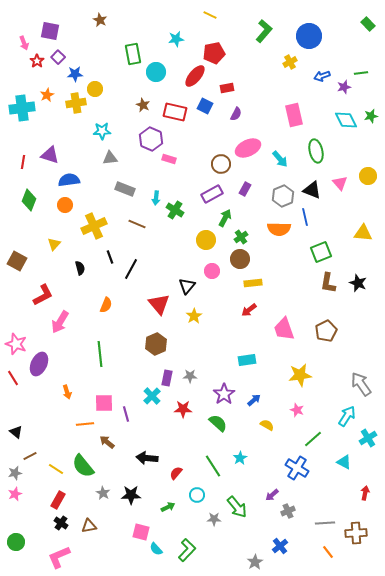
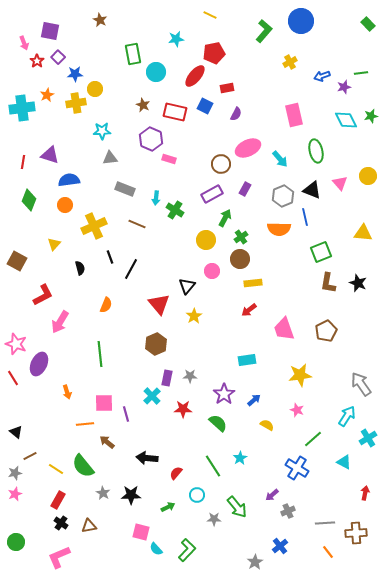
blue circle at (309, 36): moved 8 px left, 15 px up
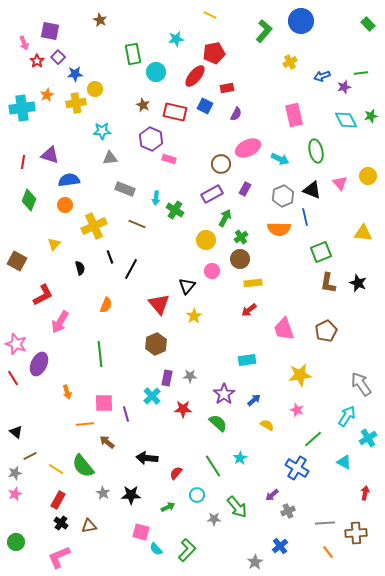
cyan arrow at (280, 159): rotated 24 degrees counterclockwise
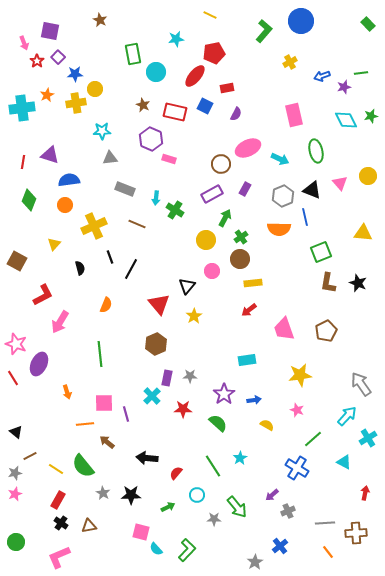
blue arrow at (254, 400): rotated 32 degrees clockwise
cyan arrow at (347, 416): rotated 10 degrees clockwise
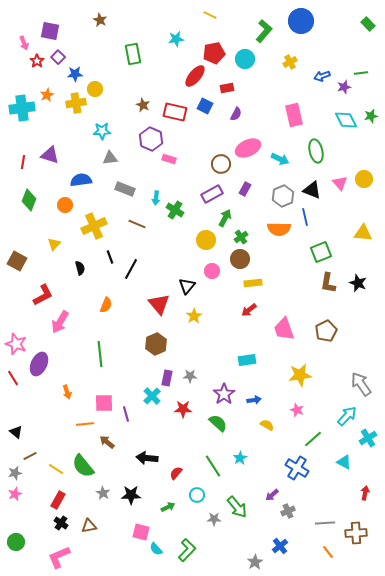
cyan circle at (156, 72): moved 89 px right, 13 px up
yellow circle at (368, 176): moved 4 px left, 3 px down
blue semicircle at (69, 180): moved 12 px right
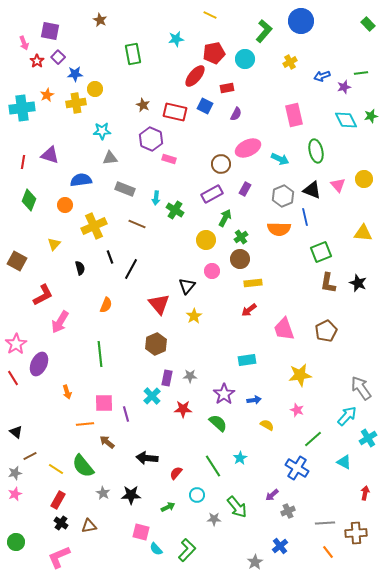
pink triangle at (340, 183): moved 2 px left, 2 px down
pink star at (16, 344): rotated 20 degrees clockwise
gray arrow at (361, 384): moved 4 px down
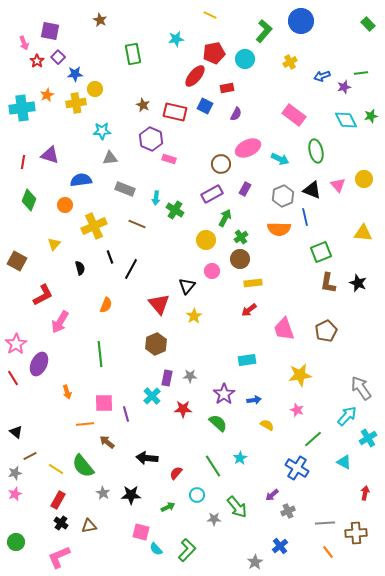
pink rectangle at (294, 115): rotated 40 degrees counterclockwise
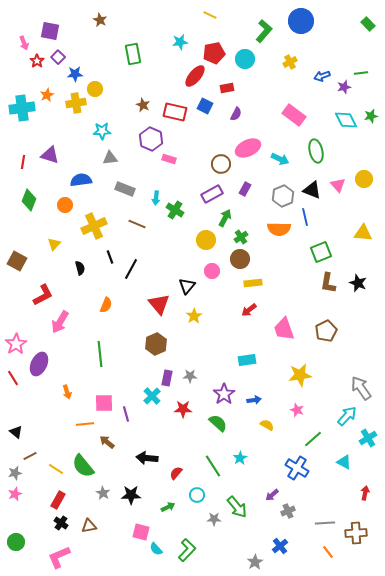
cyan star at (176, 39): moved 4 px right, 3 px down
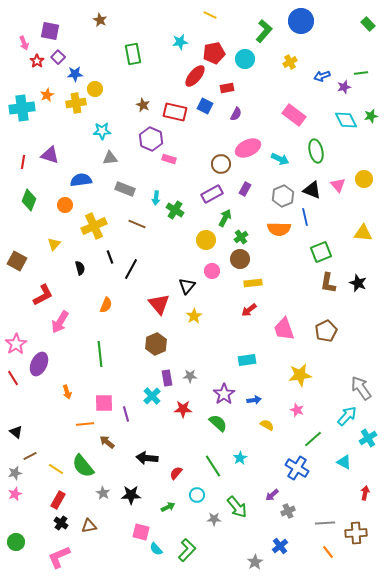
purple rectangle at (167, 378): rotated 21 degrees counterclockwise
